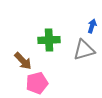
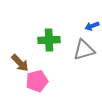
blue arrow: rotated 128 degrees counterclockwise
brown arrow: moved 3 px left, 2 px down
pink pentagon: moved 2 px up
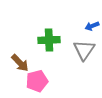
gray triangle: rotated 40 degrees counterclockwise
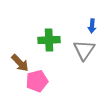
blue arrow: rotated 64 degrees counterclockwise
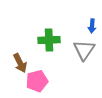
brown arrow: rotated 18 degrees clockwise
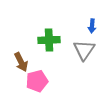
brown arrow: moved 1 px right, 1 px up
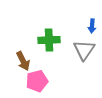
brown arrow: moved 2 px right, 1 px up
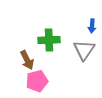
brown arrow: moved 4 px right, 1 px up
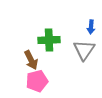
blue arrow: moved 1 px left, 1 px down
brown arrow: moved 4 px right
